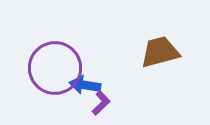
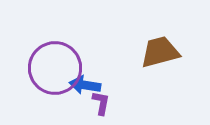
purple L-shape: rotated 35 degrees counterclockwise
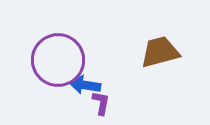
purple circle: moved 3 px right, 8 px up
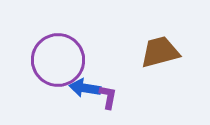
blue arrow: moved 3 px down
purple L-shape: moved 7 px right, 6 px up
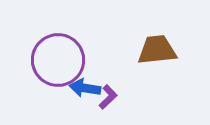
brown trapezoid: moved 3 px left, 2 px up; rotated 9 degrees clockwise
purple L-shape: rotated 35 degrees clockwise
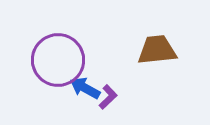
blue arrow: rotated 20 degrees clockwise
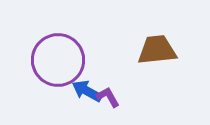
blue arrow: moved 2 px right, 3 px down
purple L-shape: rotated 75 degrees counterclockwise
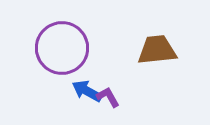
purple circle: moved 4 px right, 12 px up
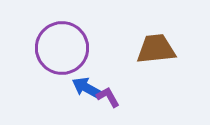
brown trapezoid: moved 1 px left, 1 px up
blue arrow: moved 3 px up
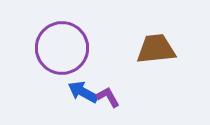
blue arrow: moved 4 px left, 4 px down
